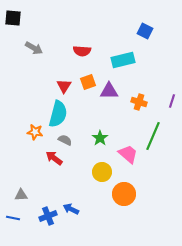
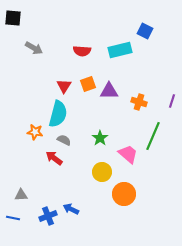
cyan rectangle: moved 3 px left, 10 px up
orange square: moved 2 px down
gray semicircle: moved 1 px left
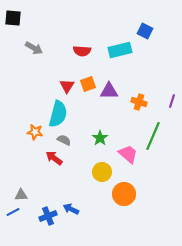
red triangle: moved 3 px right
blue line: moved 6 px up; rotated 40 degrees counterclockwise
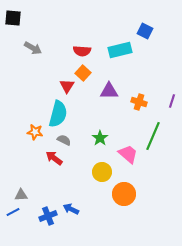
gray arrow: moved 1 px left
orange square: moved 5 px left, 11 px up; rotated 28 degrees counterclockwise
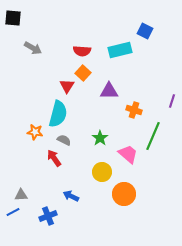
orange cross: moved 5 px left, 8 px down
red arrow: rotated 18 degrees clockwise
blue arrow: moved 13 px up
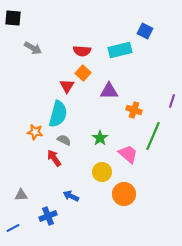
blue line: moved 16 px down
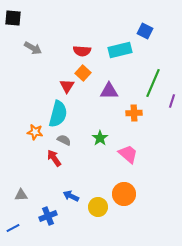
orange cross: moved 3 px down; rotated 21 degrees counterclockwise
green line: moved 53 px up
yellow circle: moved 4 px left, 35 px down
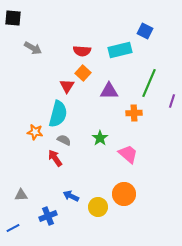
green line: moved 4 px left
red arrow: moved 1 px right
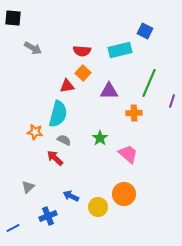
red triangle: rotated 49 degrees clockwise
red arrow: rotated 12 degrees counterclockwise
gray triangle: moved 7 px right, 8 px up; rotated 40 degrees counterclockwise
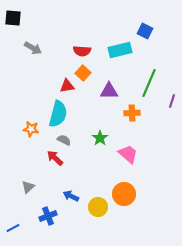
orange cross: moved 2 px left
orange star: moved 4 px left, 3 px up
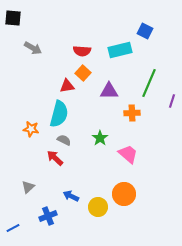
cyan semicircle: moved 1 px right
